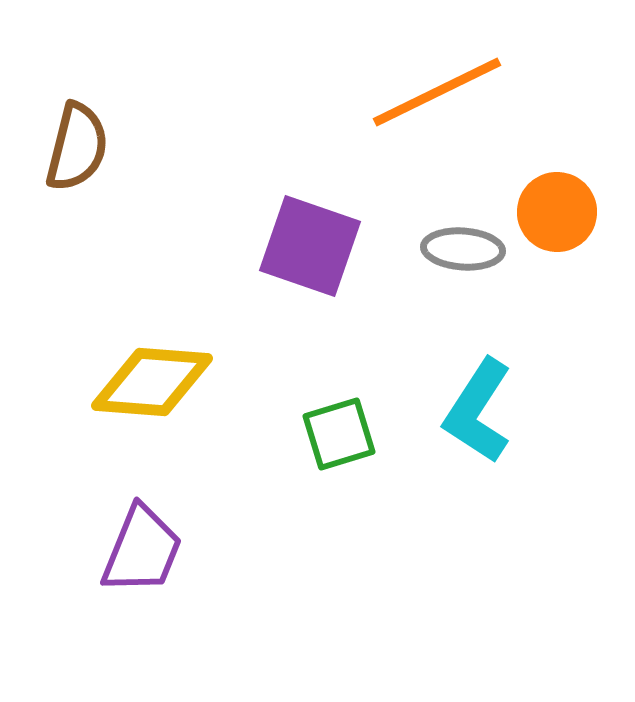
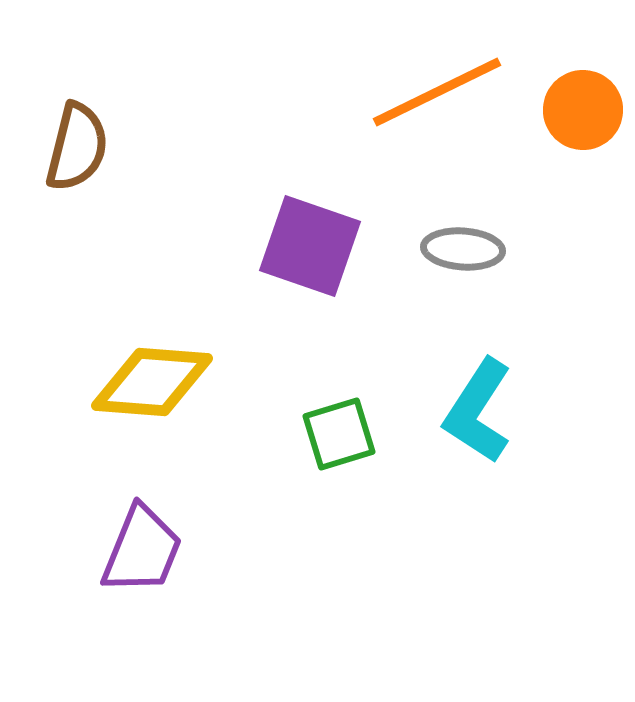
orange circle: moved 26 px right, 102 px up
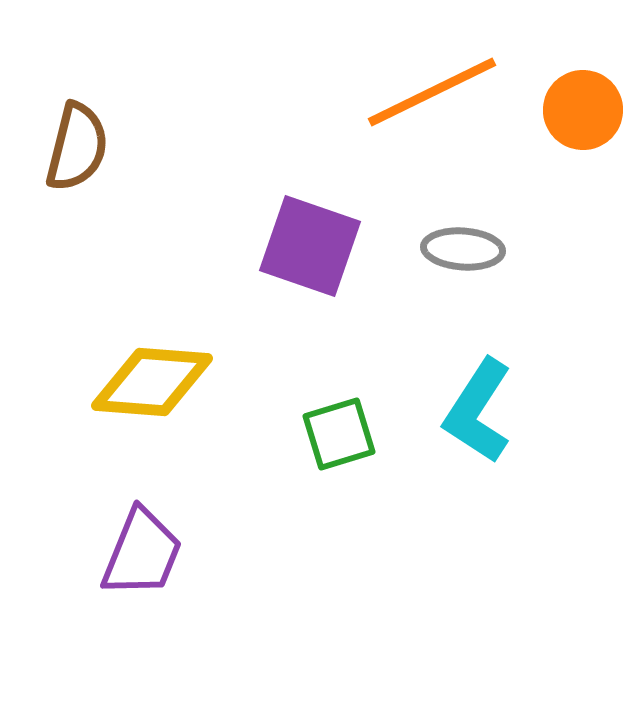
orange line: moved 5 px left
purple trapezoid: moved 3 px down
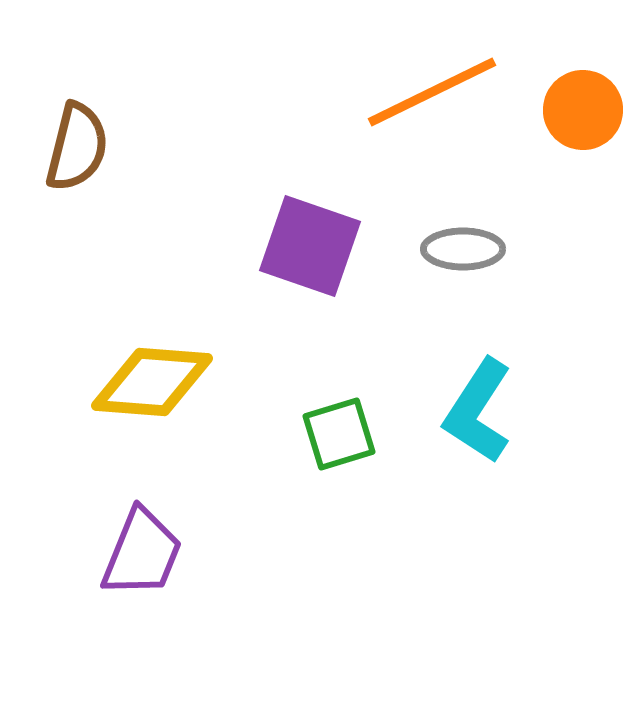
gray ellipse: rotated 4 degrees counterclockwise
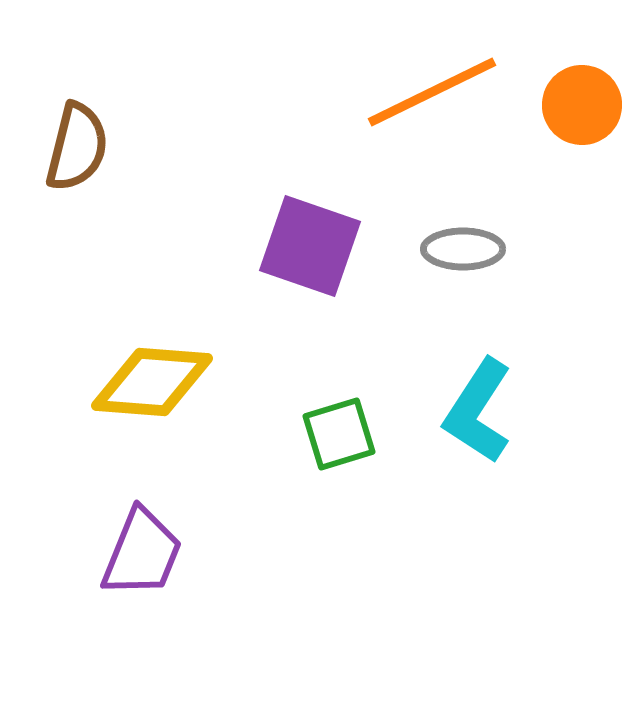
orange circle: moved 1 px left, 5 px up
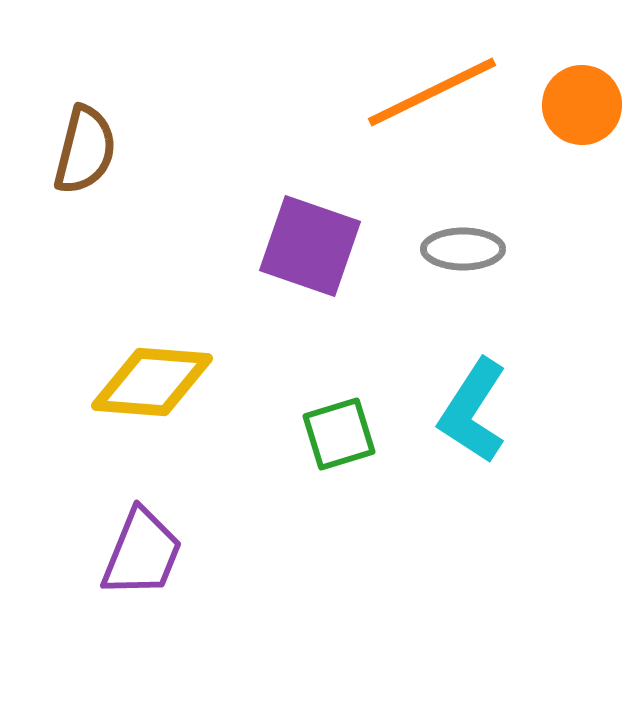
brown semicircle: moved 8 px right, 3 px down
cyan L-shape: moved 5 px left
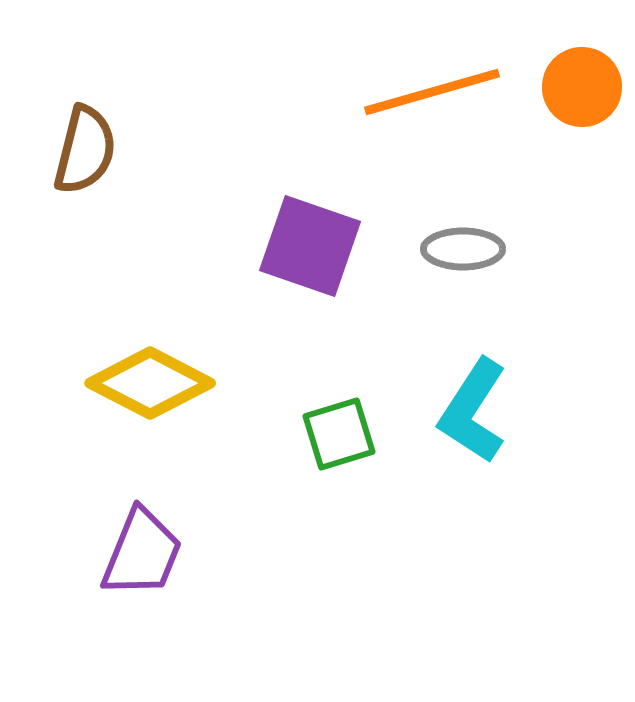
orange line: rotated 10 degrees clockwise
orange circle: moved 18 px up
yellow diamond: moved 2 px left, 1 px down; rotated 23 degrees clockwise
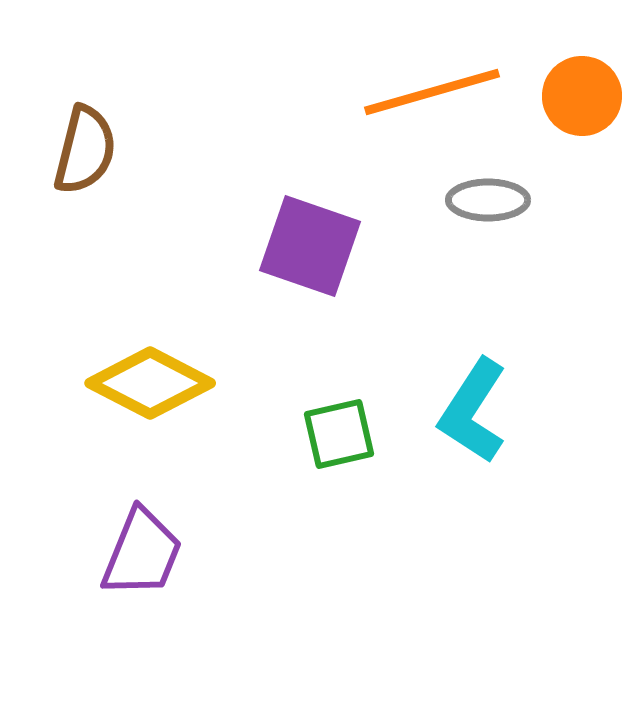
orange circle: moved 9 px down
gray ellipse: moved 25 px right, 49 px up
green square: rotated 4 degrees clockwise
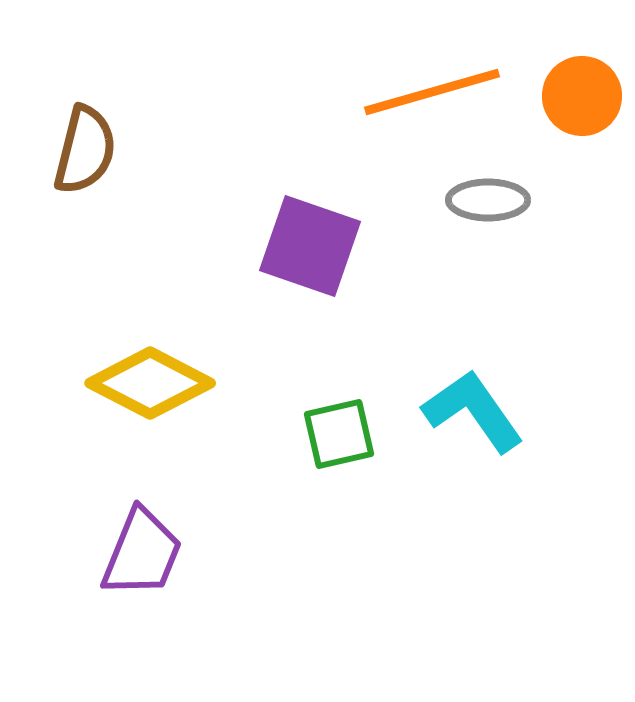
cyan L-shape: rotated 112 degrees clockwise
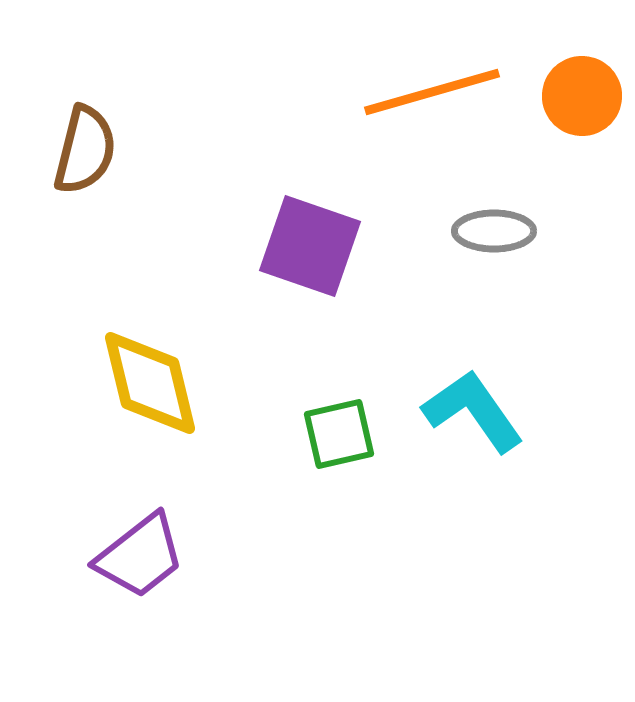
gray ellipse: moved 6 px right, 31 px down
yellow diamond: rotated 49 degrees clockwise
purple trapezoid: moved 2 px left, 3 px down; rotated 30 degrees clockwise
